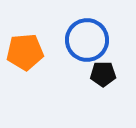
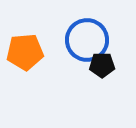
black pentagon: moved 1 px left, 9 px up
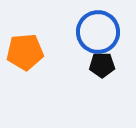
blue circle: moved 11 px right, 8 px up
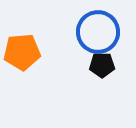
orange pentagon: moved 3 px left
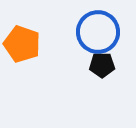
orange pentagon: moved 8 px up; rotated 24 degrees clockwise
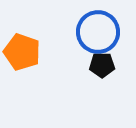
orange pentagon: moved 8 px down
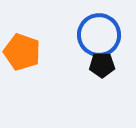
blue circle: moved 1 px right, 3 px down
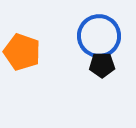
blue circle: moved 1 px down
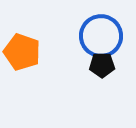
blue circle: moved 2 px right
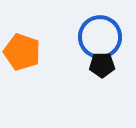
blue circle: moved 1 px left, 1 px down
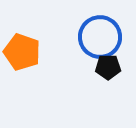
black pentagon: moved 6 px right, 2 px down
